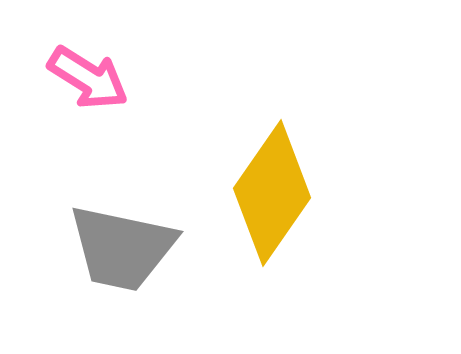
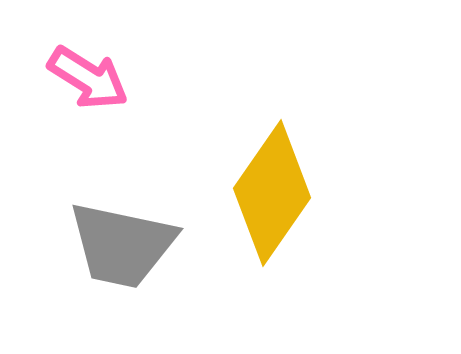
gray trapezoid: moved 3 px up
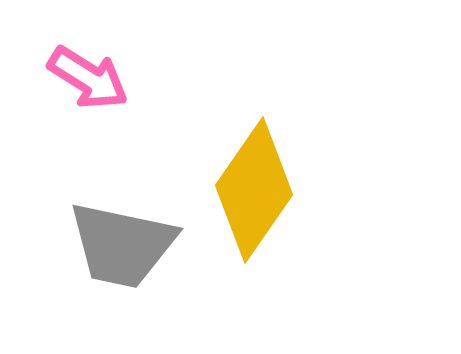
yellow diamond: moved 18 px left, 3 px up
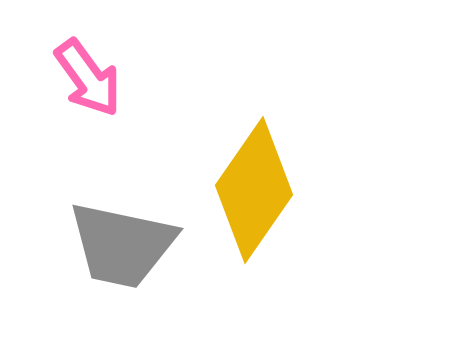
pink arrow: rotated 22 degrees clockwise
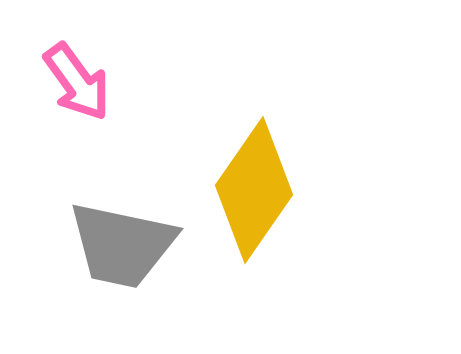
pink arrow: moved 11 px left, 4 px down
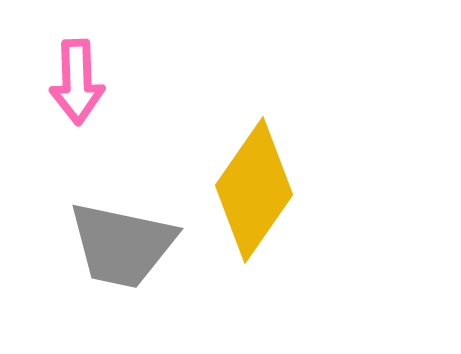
pink arrow: rotated 34 degrees clockwise
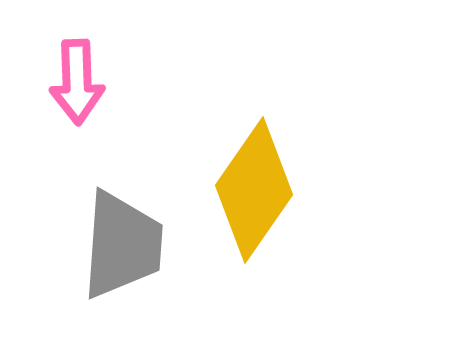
gray trapezoid: rotated 98 degrees counterclockwise
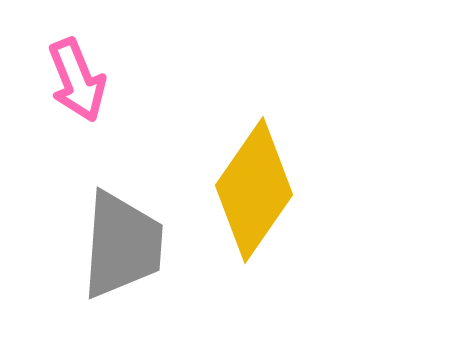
pink arrow: moved 2 px up; rotated 20 degrees counterclockwise
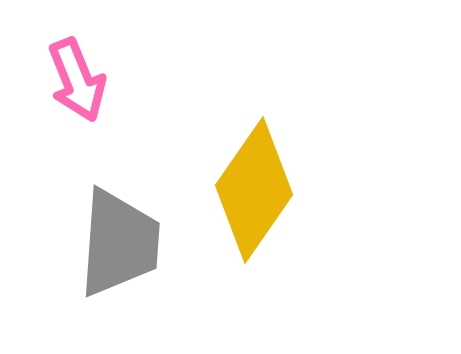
gray trapezoid: moved 3 px left, 2 px up
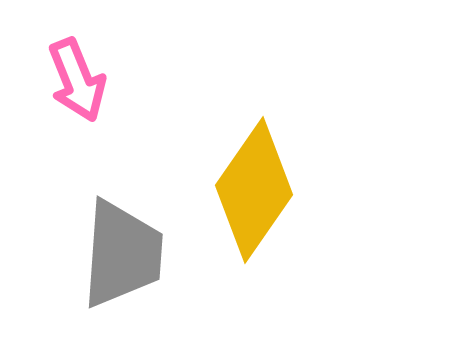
gray trapezoid: moved 3 px right, 11 px down
